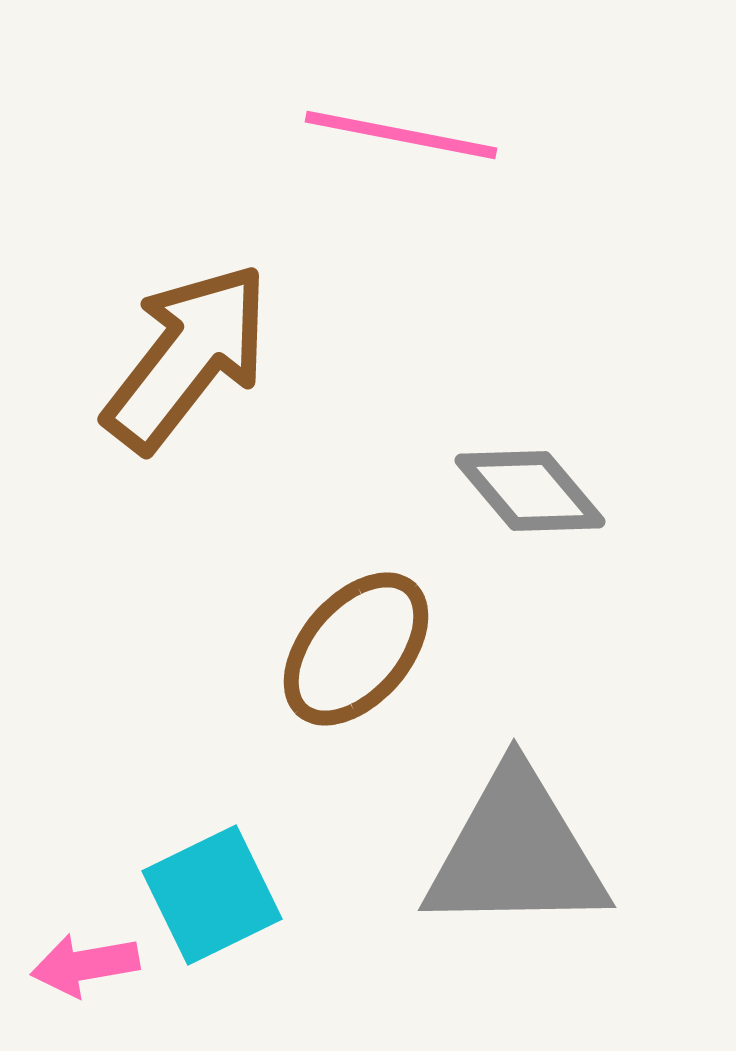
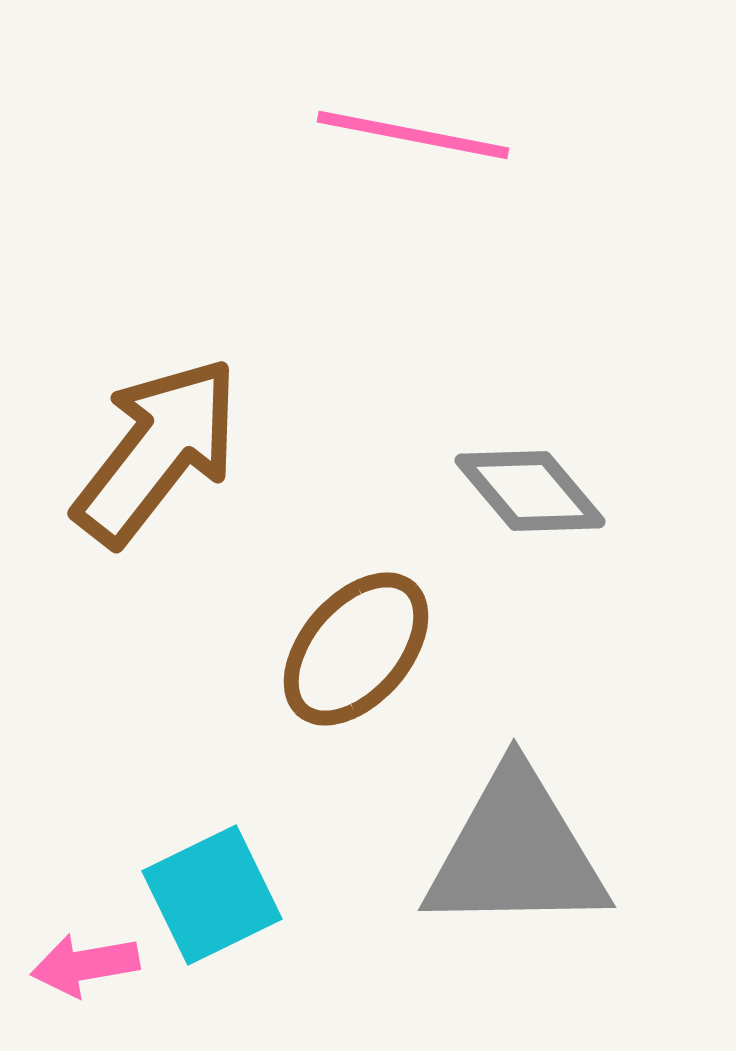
pink line: moved 12 px right
brown arrow: moved 30 px left, 94 px down
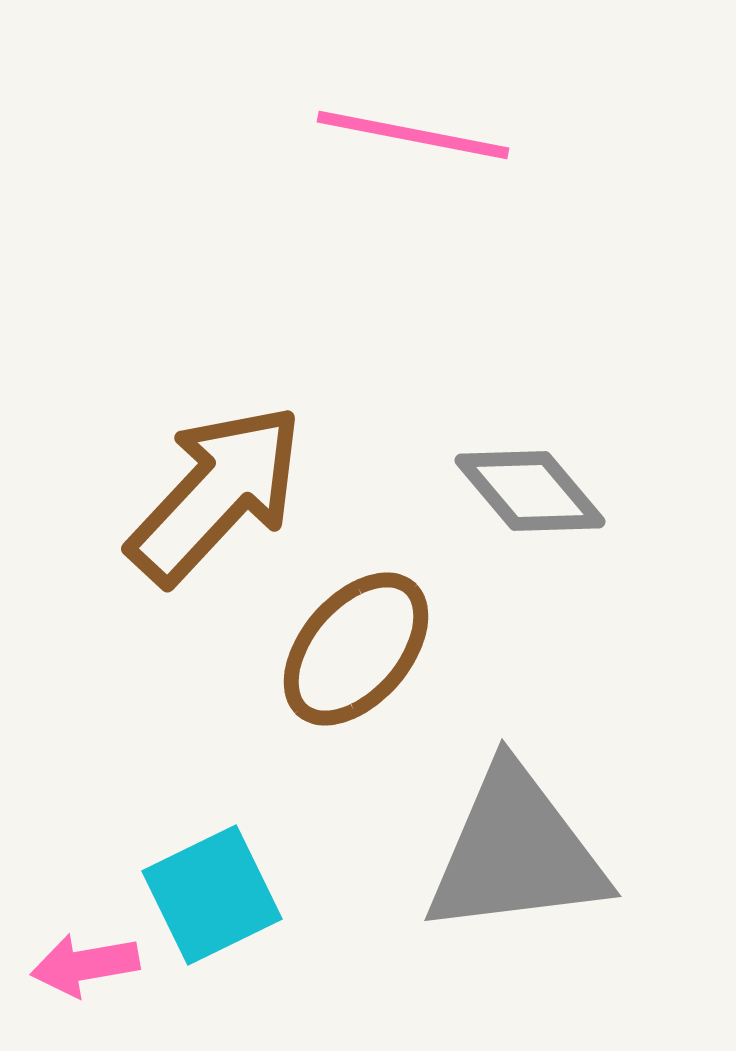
brown arrow: moved 59 px right, 43 px down; rotated 5 degrees clockwise
gray triangle: rotated 6 degrees counterclockwise
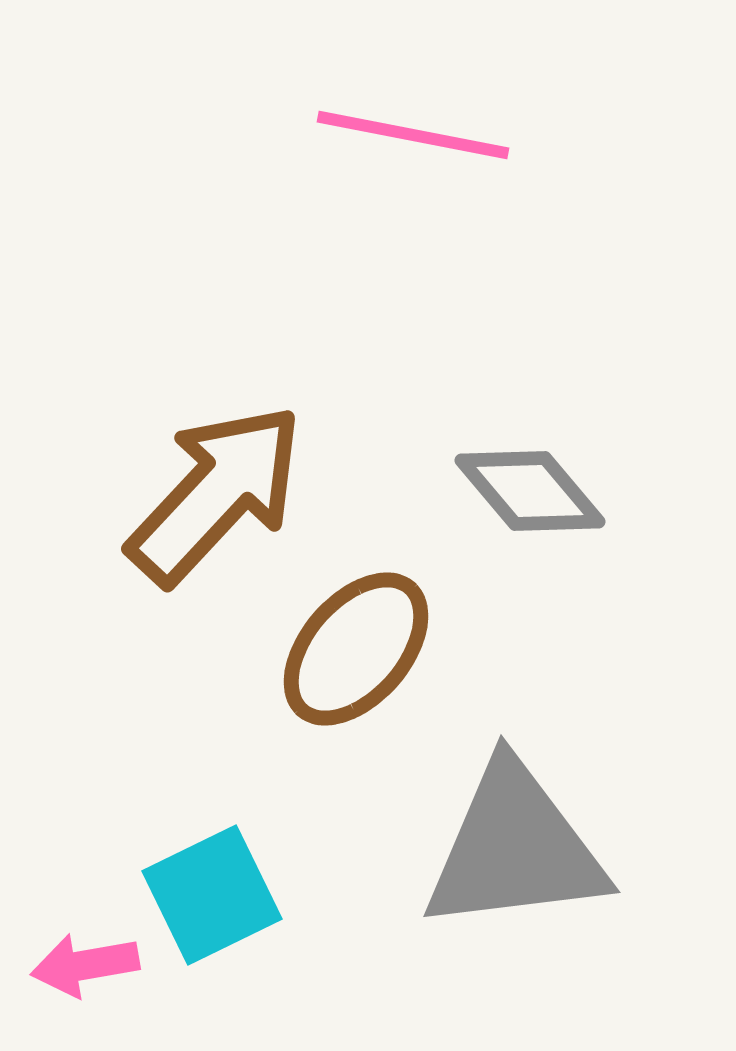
gray triangle: moved 1 px left, 4 px up
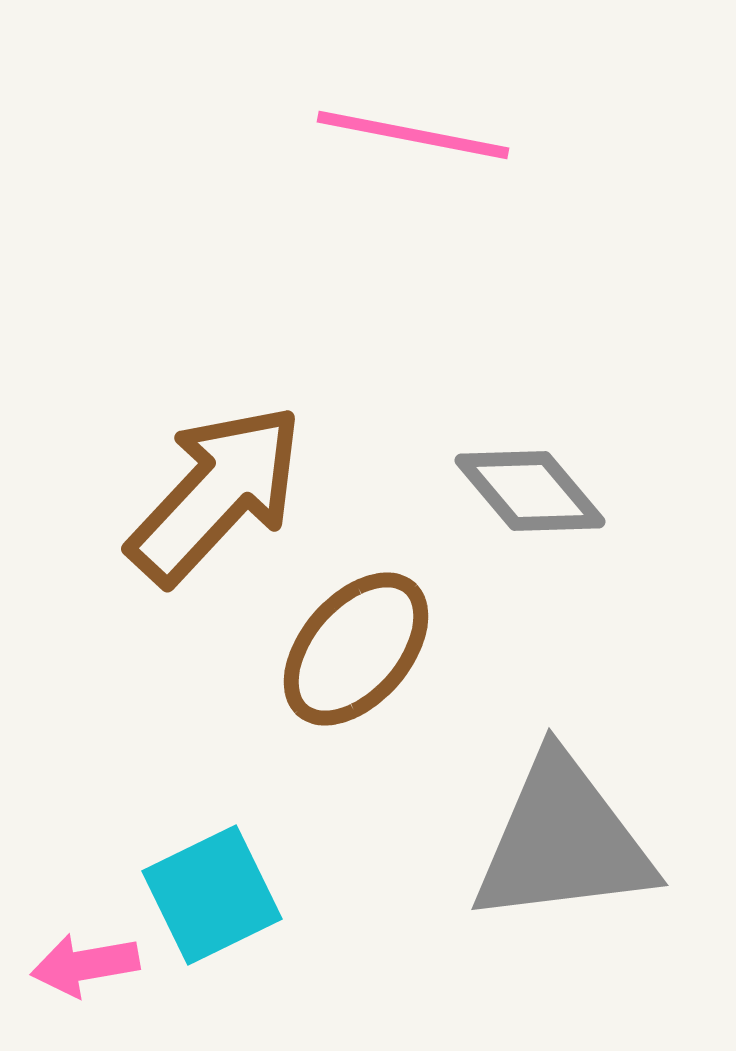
gray triangle: moved 48 px right, 7 px up
